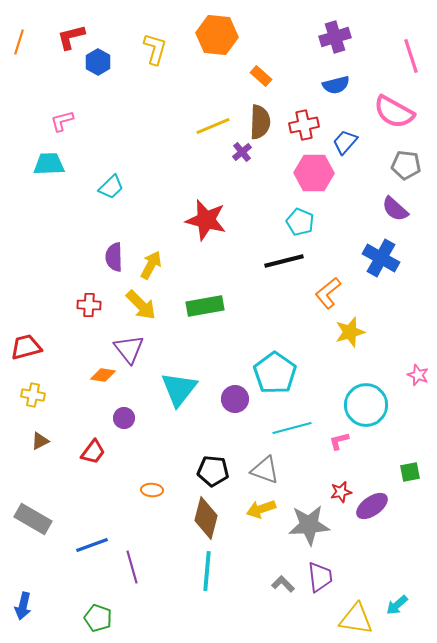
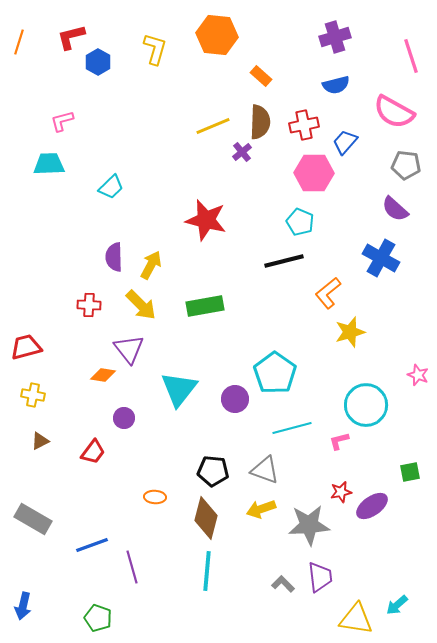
orange ellipse at (152, 490): moved 3 px right, 7 px down
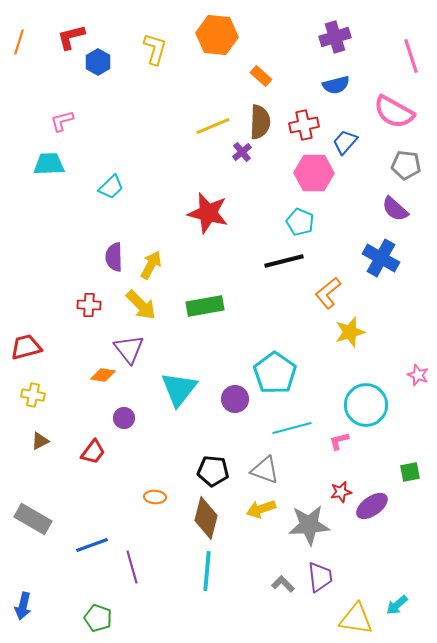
red star at (206, 220): moved 2 px right, 7 px up
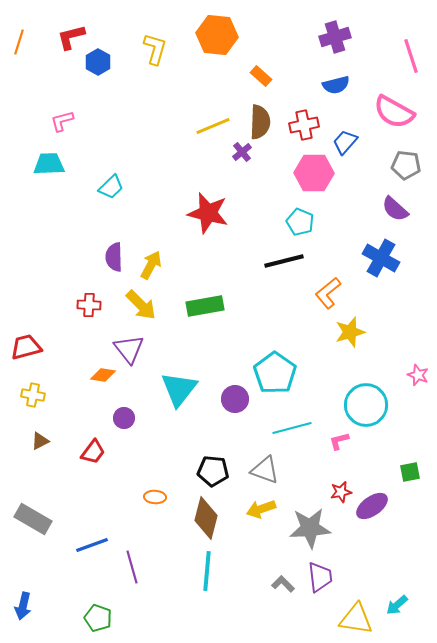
gray star at (309, 525): moved 1 px right, 3 px down
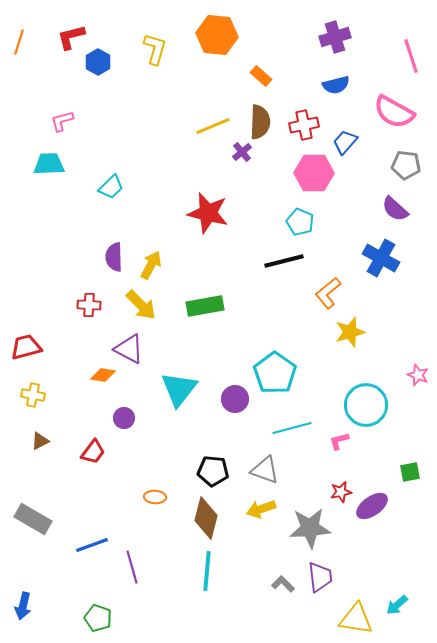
purple triangle at (129, 349): rotated 24 degrees counterclockwise
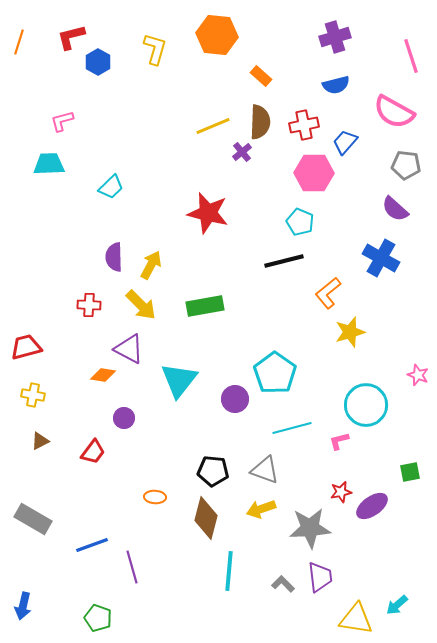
cyan triangle at (179, 389): moved 9 px up
cyan line at (207, 571): moved 22 px right
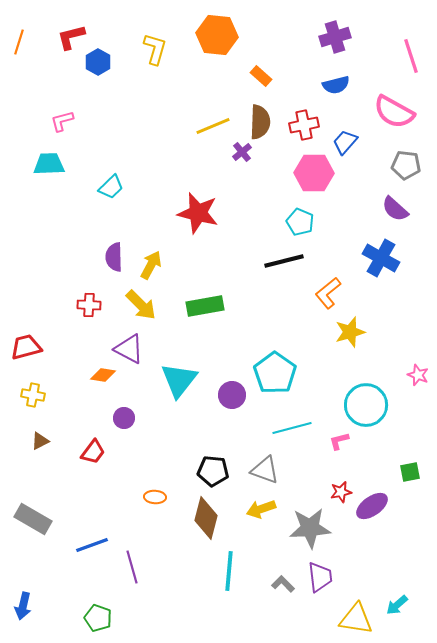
red star at (208, 213): moved 10 px left
purple circle at (235, 399): moved 3 px left, 4 px up
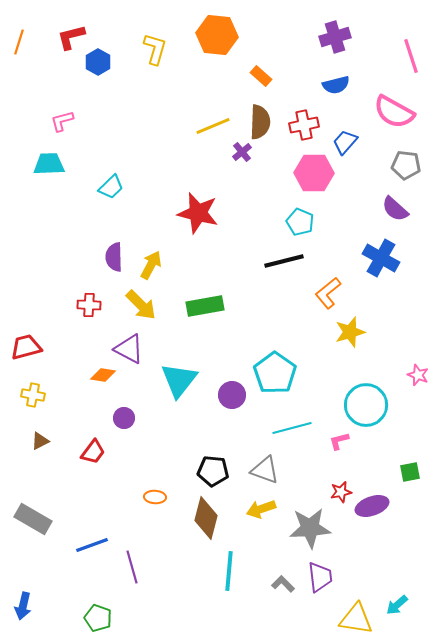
purple ellipse at (372, 506): rotated 16 degrees clockwise
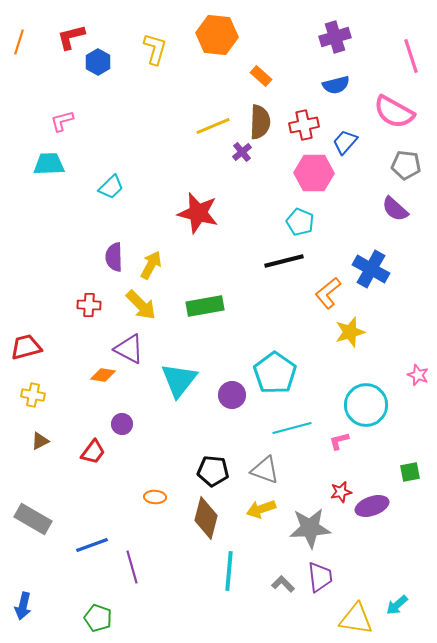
blue cross at (381, 258): moved 10 px left, 11 px down
purple circle at (124, 418): moved 2 px left, 6 px down
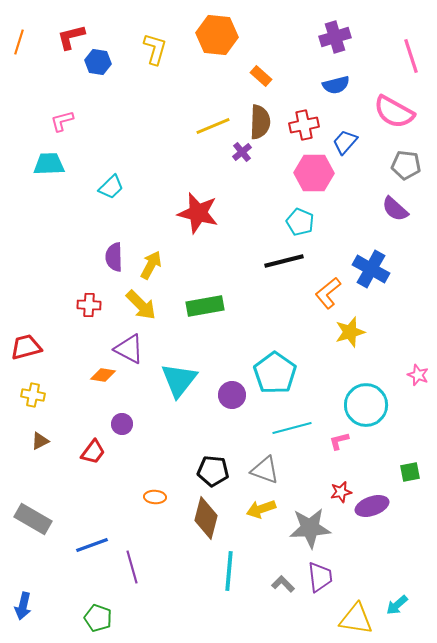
blue hexagon at (98, 62): rotated 20 degrees counterclockwise
